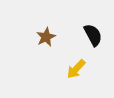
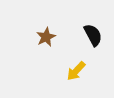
yellow arrow: moved 2 px down
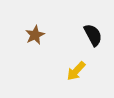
brown star: moved 11 px left, 2 px up
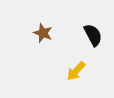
brown star: moved 8 px right, 2 px up; rotated 24 degrees counterclockwise
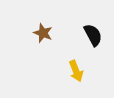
yellow arrow: rotated 65 degrees counterclockwise
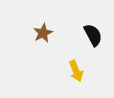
brown star: rotated 24 degrees clockwise
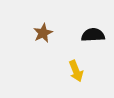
black semicircle: rotated 65 degrees counterclockwise
